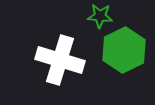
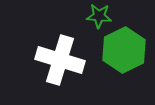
green star: moved 1 px left
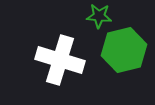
green hexagon: rotated 12 degrees clockwise
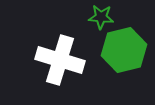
green star: moved 2 px right, 1 px down
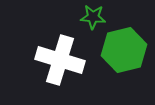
green star: moved 8 px left
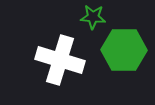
green hexagon: rotated 15 degrees clockwise
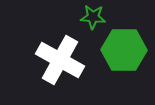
white cross: rotated 12 degrees clockwise
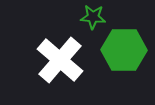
white cross: rotated 12 degrees clockwise
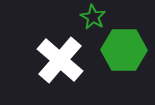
green star: rotated 25 degrees clockwise
